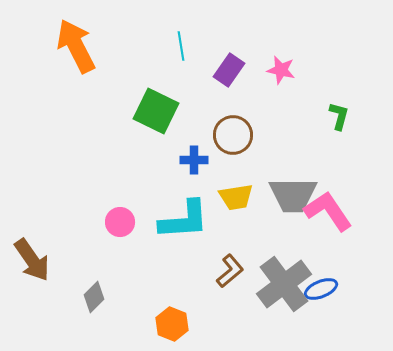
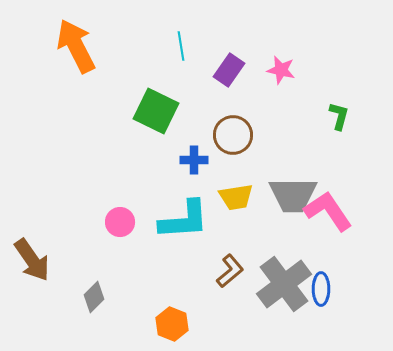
blue ellipse: rotated 68 degrees counterclockwise
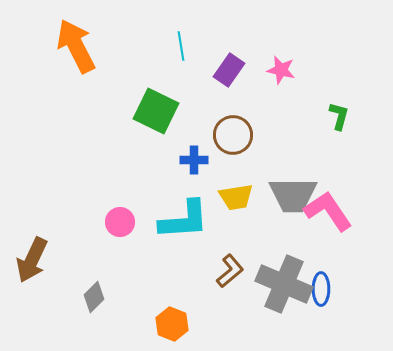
brown arrow: rotated 60 degrees clockwise
gray cross: rotated 30 degrees counterclockwise
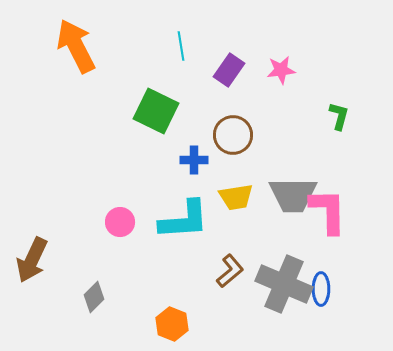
pink star: rotated 20 degrees counterclockwise
pink L-shape: rotated 33 degrees clockwise
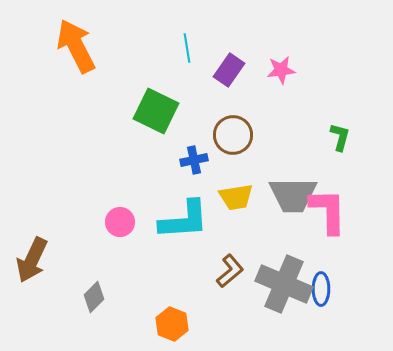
cyan line: moved 6 px right, 2 px down
green L-shape: moved 1 px right, 21 px down
blue cross: rotated 12 degrees counterclockwise
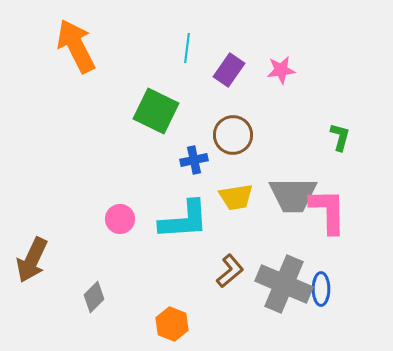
cyan line: rotated 16 degrees clockwise
pink circle: moved 3 px up
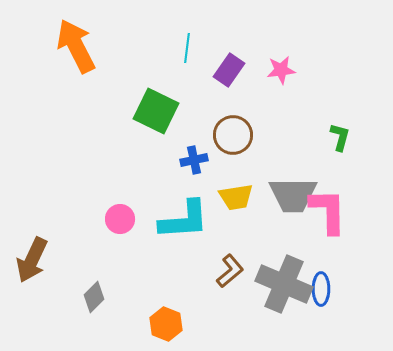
orange hexagon: moved 6 px left
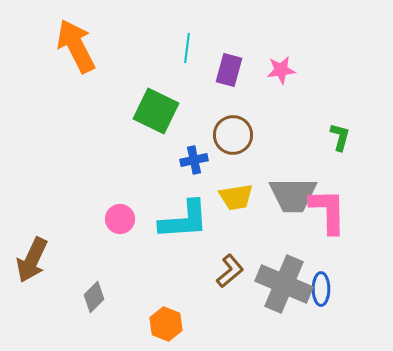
purple rectangle: rotated 20 degrees counterclockwise
